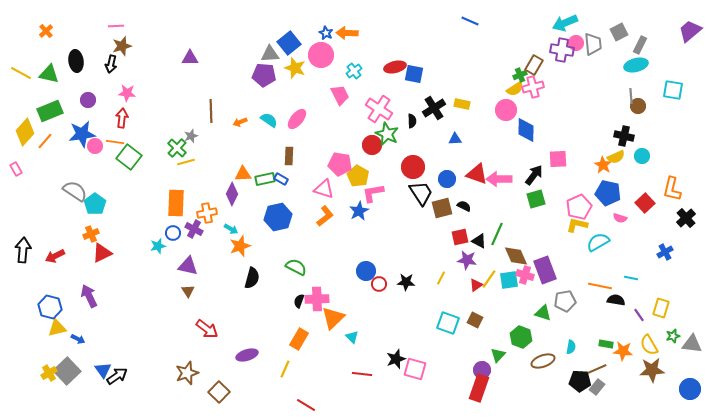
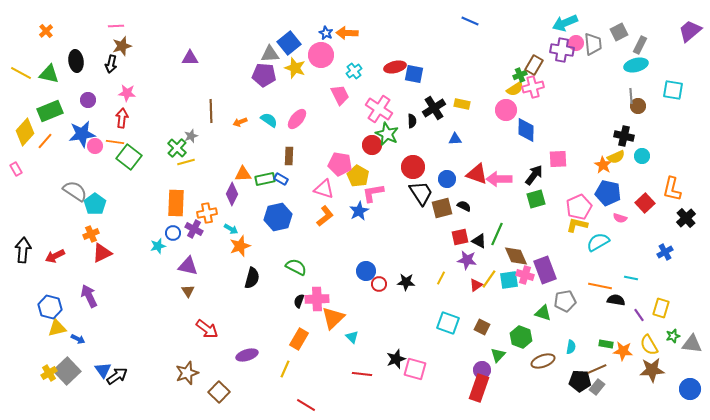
brown square at (475, 320): moved 7 px right, 7 px down
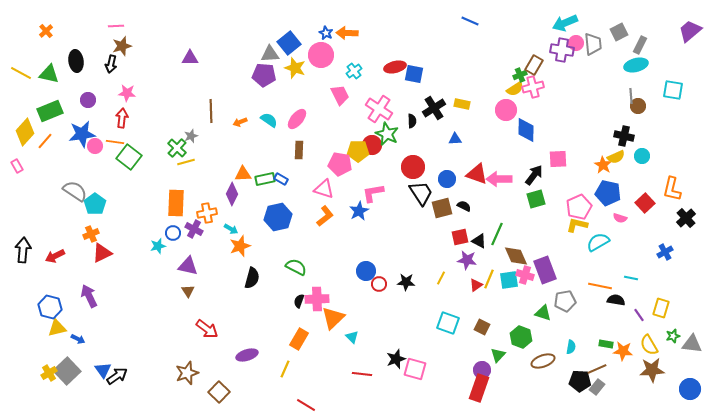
brown rectangle at (289, 156): moved 10 px right, 6 px up
pink rectangle at (16, 169): moved 1 px right, 3 px up
yellow pentagon at (358, 176): moved 25 px up; rotated 30 degrees counterclockwise
yellow line at (489, 279): rotated 12 degrees counterclockwise
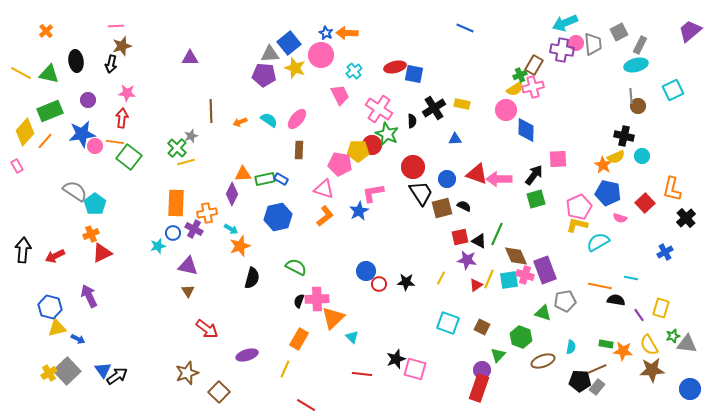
blue line at (470, 21): moved 5 px left, 7 px down
cyan square at (673, 90): rotated 35 degrees counterclockwise
gray triangle at (692, 344): moved 5 px left
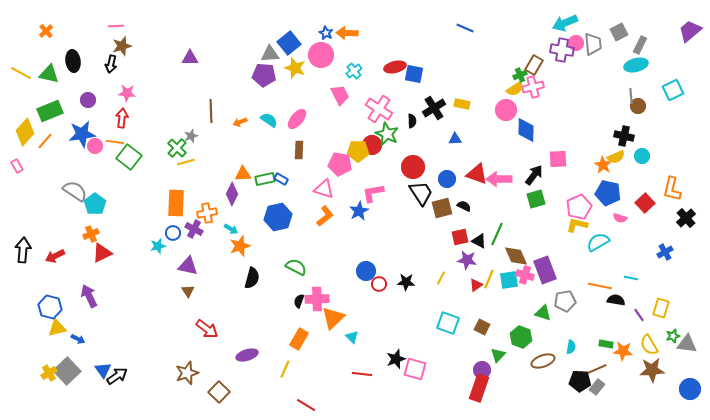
black ellipse at (76, 61): moved 3 px left
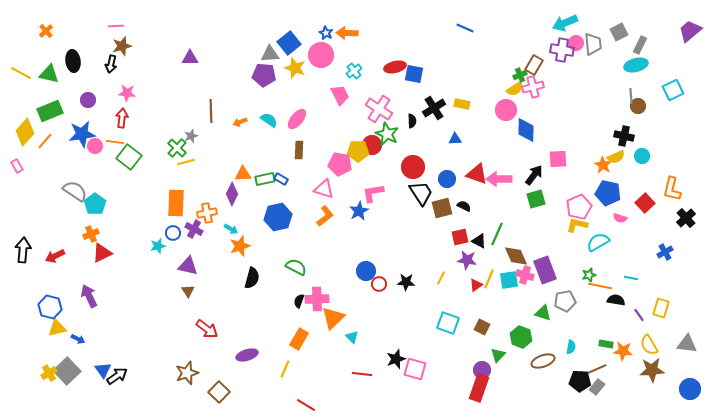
green star at (673, 336): moved 84 px left, 61 px up
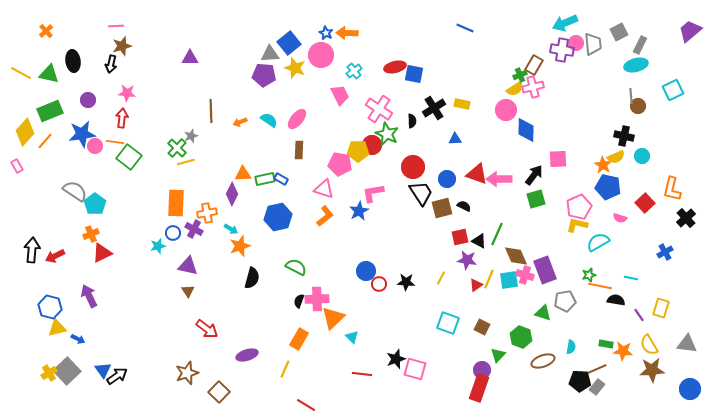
blue pentagon at (608, 193): moved 6 px up
black arrow at (23, 250): moved 9 px right
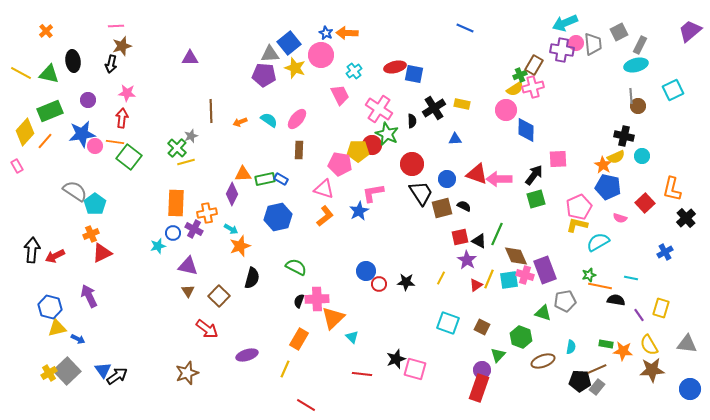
red circle at (413, 167): moved 1 px left, 3 px up
purple star at (467, 260): rotated 24 degrees clockwise
brown square at (219, 392): moved 96 px up
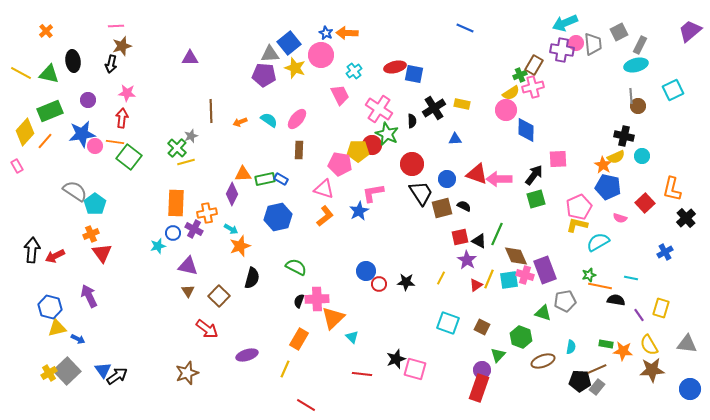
yellow semicircle at (515, 89): moved 4 px left, 4 px down
red triangle at (102, 253): rotated 40 degrees counterclockwise
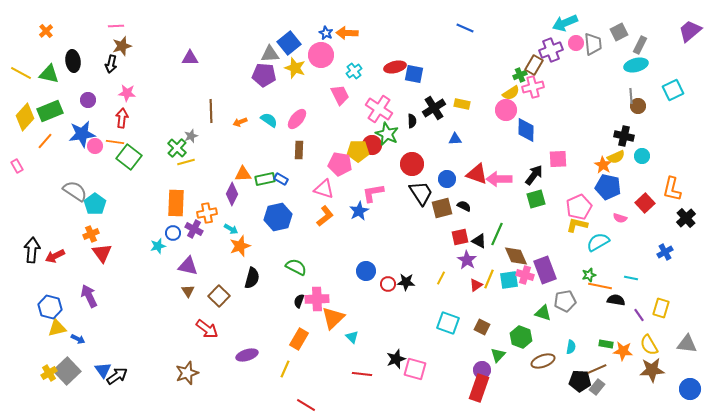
purple cross at (562, 50): moved 11 px left; rotated 30 degrees counterclockwise
yellow diamond at (25, 132): moved 15 px up
red circle at (379, 284): moved 9 px right
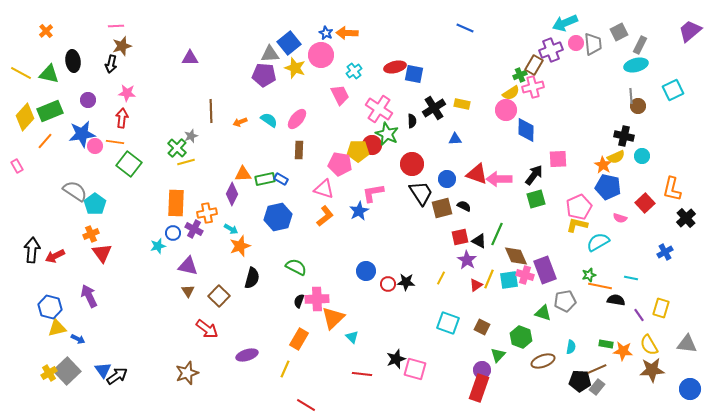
green square at (129, 157): moved 7 px down
